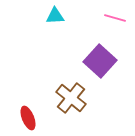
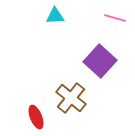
red ellipse: moved 8 px right, 1 px up
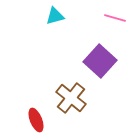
cyan triangle: rotated 12 degrees counterclockwise
red ellipse: moved 3 px down
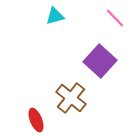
pink line: rotated 30 degrees clockwise
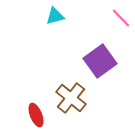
pink line: moved 6 px right
purple square: rotated 12 degrees clockwise
red ellipse: moved 5 px up
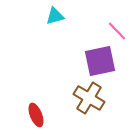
pink line: moved 4 px left, 13 px down
purple square: rotated 24 degrees clockwise
brown cross: moved 18 px right; rotated 8 degrees counterclockwise
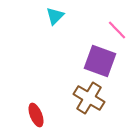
cyan triangle: rotated 30 degrees counterclockwise
pink line: moved 1 px up
purple square: rotated 32 degrees clockwise
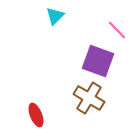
purple square: moved 2 px left
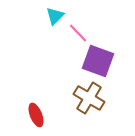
pink line: moved 39 px left, 3 px down
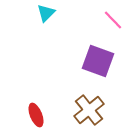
cyan triangle: moved 9 px left, 3 px up
pink line: moved 35 px right, 13 px up
brown cross: moved 12 px down; rotated 20 degrees clockwise
